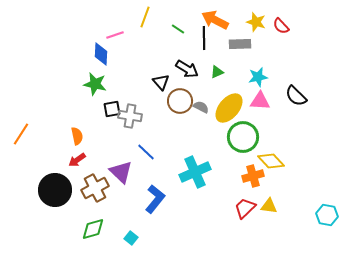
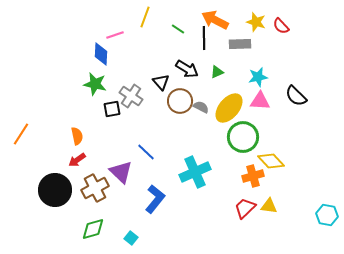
gray cross: moved 1 px right, 20 px up; rotated 25 degrees clockwise
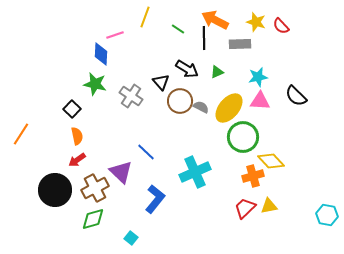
black square: moved 40 px left; rotated 36 degrees counterclockwise
yellow triangle: rotated 18 degrees counterclockwise
green diamond: moved 10 px up
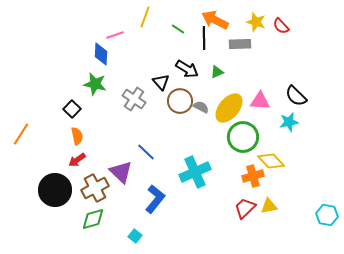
cyan star: moved 31 px right, 45 px down
gray cross: moved 3 px right, 3 px down
cyan square: moved 4 px right, 2 px up
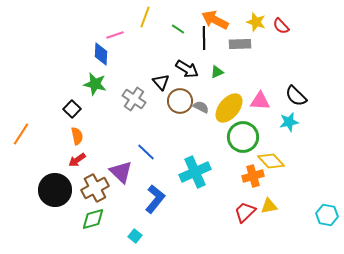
red trapezoid: moved 4 px down
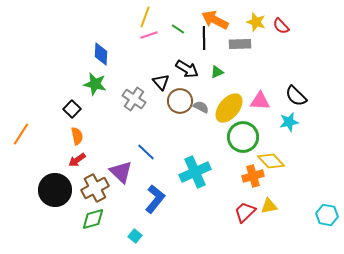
pink line: moved 34 px right
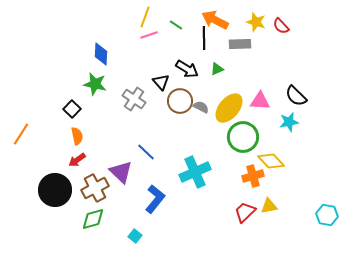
green line: moved 2 px left, 4 px up
green triangle: moved 3 px up
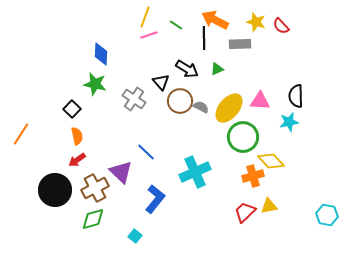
black semicircle: rotated 45 degrees clockwise
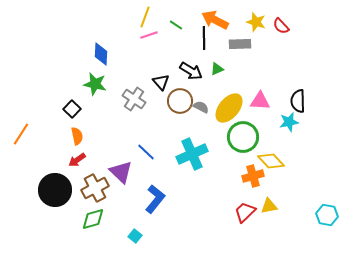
black arrow: moved 4 px right, 2 px down
black semicircle: moved 2 px right, 5 px down
cyan cross: moved 3 px left, 18 px up
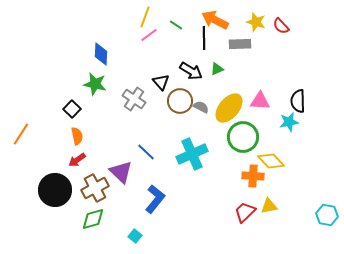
pink line: rotated 18 degrees counterclockwise
orange cross: rotated 20 degrees clockwise
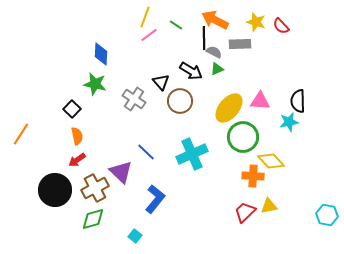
gray semicircle: moved 13 px right, 55 px up
